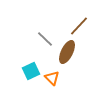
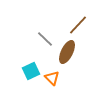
brown line: moved 1 px left, 1 px up
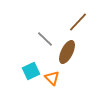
brown line: moved 3 px up
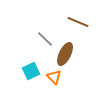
brown line: rotated 70 degrees clockwise
brown ellipse: moved 2 px left, 2 px down
orange triangle: moved 2 px right, 1 px up
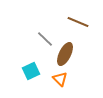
orange triangle: moved 6 px right, 2 px down
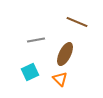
brown line: moved 1 px left
gray line: moved 9 px left, 1 px down; rotated 54 degrees counterclockwise
cyan square: moved 1 px left, 1 px down
